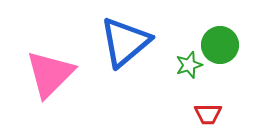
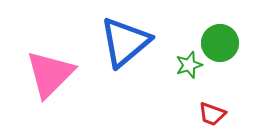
green circle: moved 2 px up
red trapezoid: moved 4 px right; rotated 20 degrees clockwise
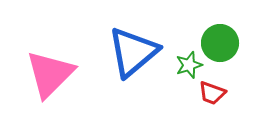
blue triangle: moved 8 px right, 10 px down
red trapezoid: moved 21 px up
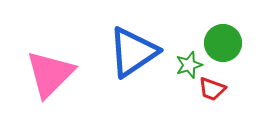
green circle: moved 3 px right
blue triangle: rotated 6 degrees clockwise
red trapezoid: moved 4 px up
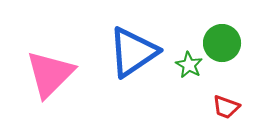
green circle: moved 1 px left
green star: rotated 24 degrees counterclockwise
red trapezoid: moved 14 px right, 18 px down
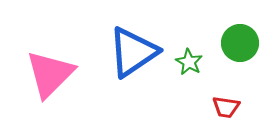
green circle: moved 18 px right
green star: moved 3 px up
red trapezoid: rotated 12 degrees counterclockwise
